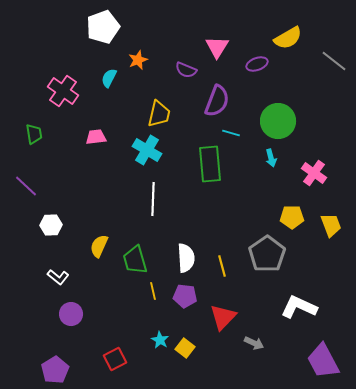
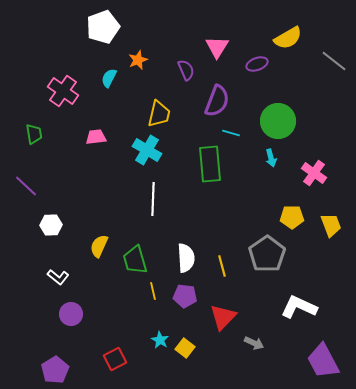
purple semicircle at (186, 70): rotated 135 degrees counterclockwise
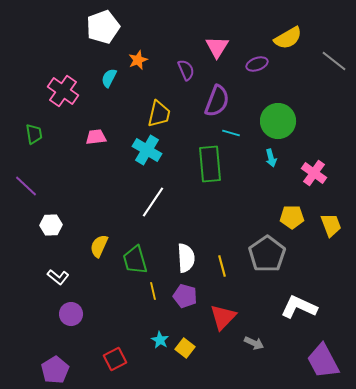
white line at (153, 199): moved 3 px down; rotated 32 degrees clockwise
purple pentagon at (185, 296): rotated 10 degrees clockwise
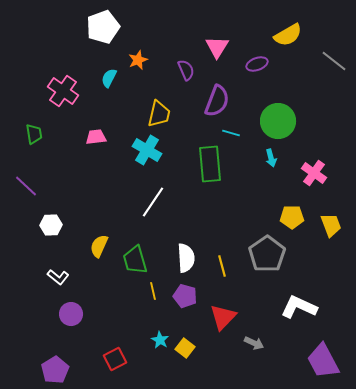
yellow semicircle at (288, 38): moved 3 px up
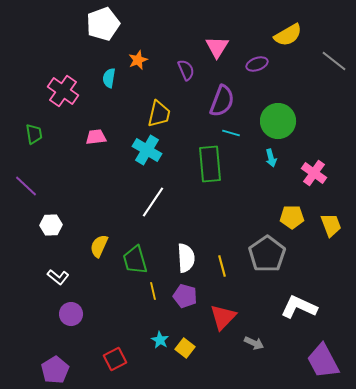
white pentagon at (103, 27): moved 3 px up
cyan semicircle at (109, 78): rotated 18 degrees counterclockwise
purple semicircle at (217, 101): moved 5 px right
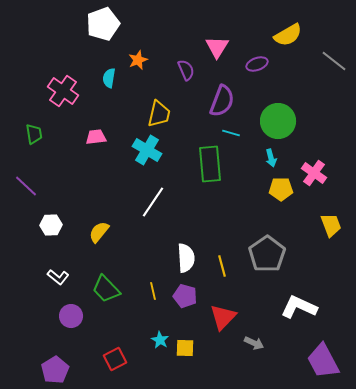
yellow pentagon at (292, 217): moved 11 px left, 28 px up
yellow semicircle at (99, 246): moved 14 px up; rotated 15 degrees clockwise
green trapezoid at (135, 260): moved 29 px left, 29 px down; rotated 28 degrees counterclockwise
purple circle at (71, 314): moved 2 px down
yellow square at (185, 348): rotated 36 degrees counterclockwise
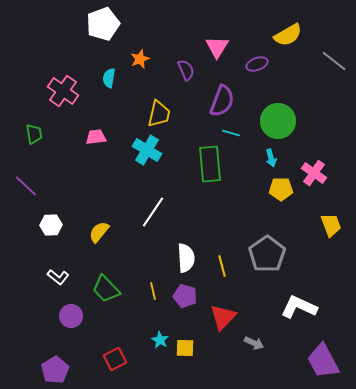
orange star at (138, 60): moved 2 px right, 1 px up
white line at (153, 202): moved 10 px down
